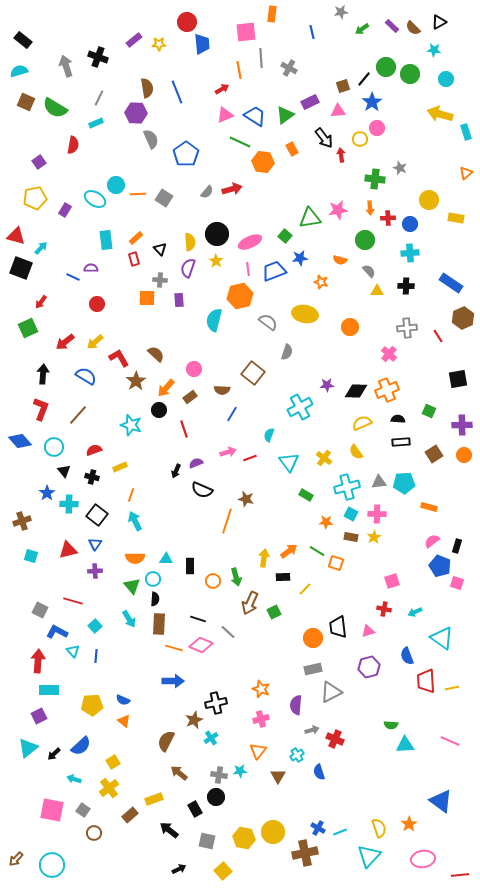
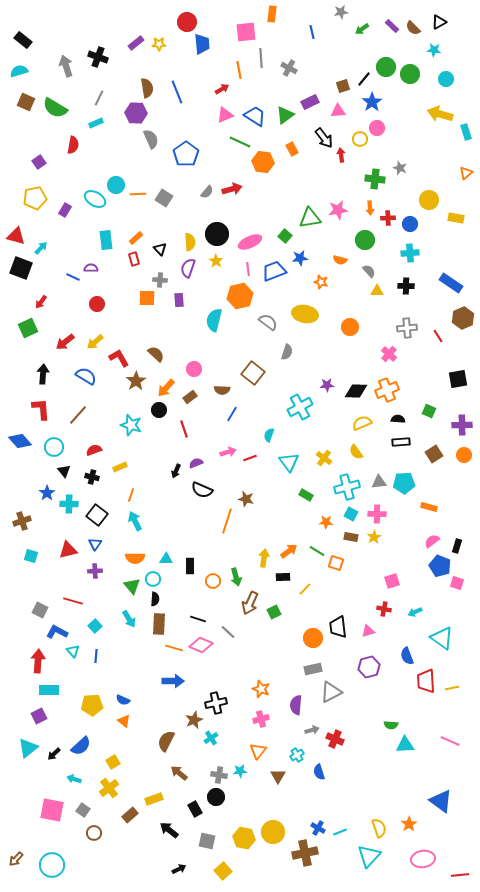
purple rectangle at (134, 40): moved 2 px right, 3 px down
red L-shape at (41, 409): rotated 25 degrees counterclockwise
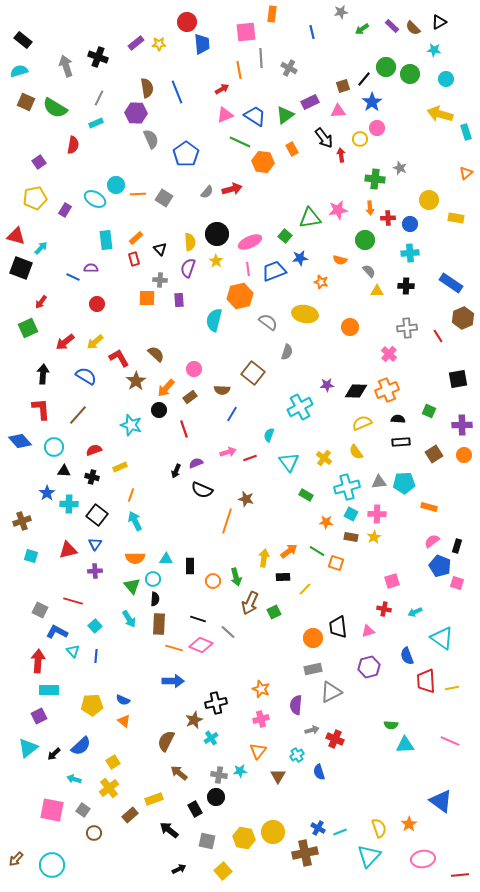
black triangle at (64, 471): rotated 48 degrees counterclockwise
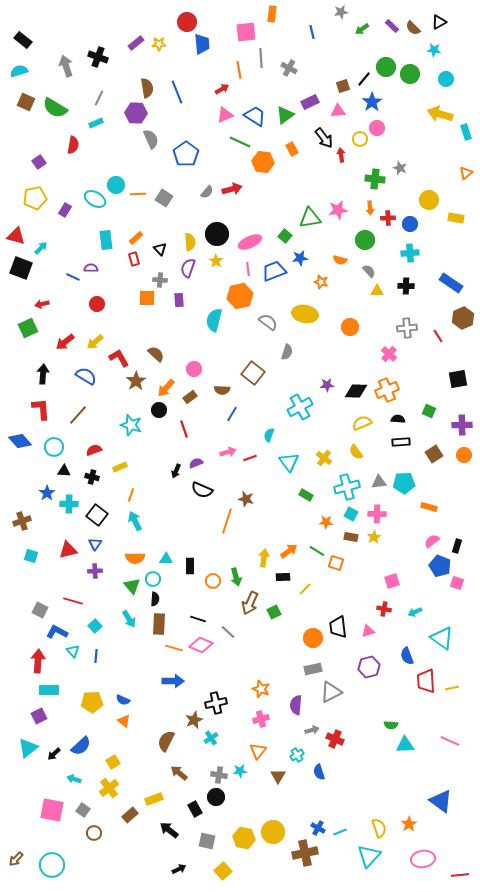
red arrow at (41, 302): moved 1 px right, 2 px down; rotated 40 degrees clockwise
yellow pentagon at (92, 705): moved 3 px up
